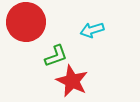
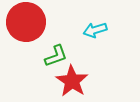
cyan arrow: moved 3 px right
red star: rotated 8 degrees clockwise
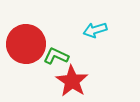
red circle: moved 22 px down
green L-shape: rotated 135 degrees counterclockwise
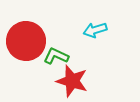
red circle: moved 3 px up
red star: rotated 16 degrees counterclockwise
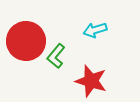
green L-shape: rotated 75 degrees counterclockwise
red star: moved 19 px right
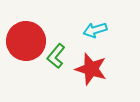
red star: moved 12 px up
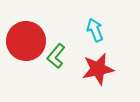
cyan arrow: rotated 85 degrees clockwise
red star: moved 7 px right; rotated 28 degrees counterclockwise
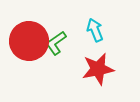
red circle: moved 3 px right
green L-shape: moved 13 px up; rotated 15 degrees clockwise
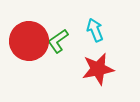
green L-shape: moved 2 px right, 2 px up
